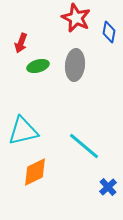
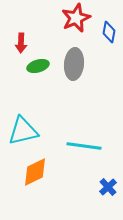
red star: rotated 24 degrees clockwise
red arrow: rotated 18 degrees counterclockwise
gray ellipse: moved 1 px left, 1 px up
cyan line: rotated 32 degrees counterclockwise
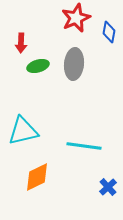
orange diamond: moved 2 px right, 5 px down
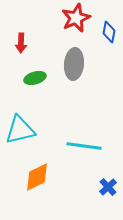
green ellipse: moved 3 px left, 12 px down
cyan triangle: moved 3 px left, 1 px up
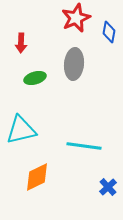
cyan triangle: moved 1 px right
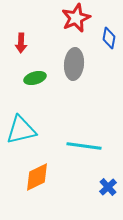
blue diamond: moved 6 px down
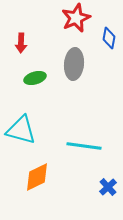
cyan triangle: rotated 28 degrees clockwise
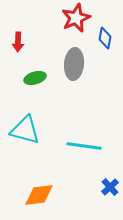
blue diamond: moved 4 px left
red arrow: moved 3 px left, 1 px up
cyan triangle: moved 4 px right
orange diamond: moved 2 px right, 18 px down; rotated 20 degrees clockwise
blue cross: moved 2 px right
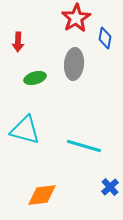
red star: rotated 8 degrees counterclockwise
cyan line: rotated 8 degrees clockwise
orange diamond: moved 3 px right
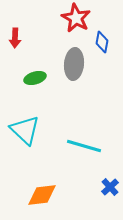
red star: rotated 12 degrees counterclockwise
blue diamond: moved 3 px left, 4 px down
red arrow: moved 3 px left, 4 px up
cyan triangle: rotated 28 degrees clockwise
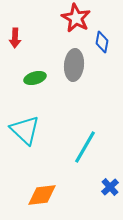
gray ellipse: moved 1 px down
cyan line: moved 1 px right, 1 px down; rotated 76 degrees counterclockwise
